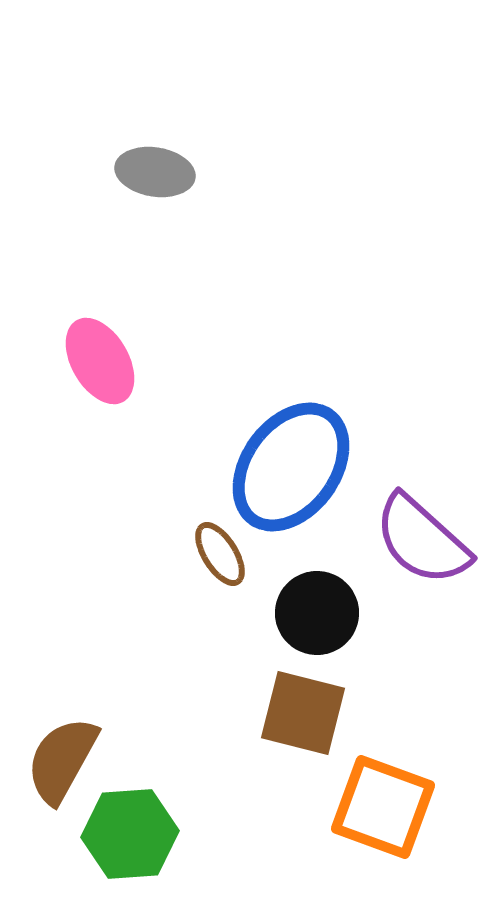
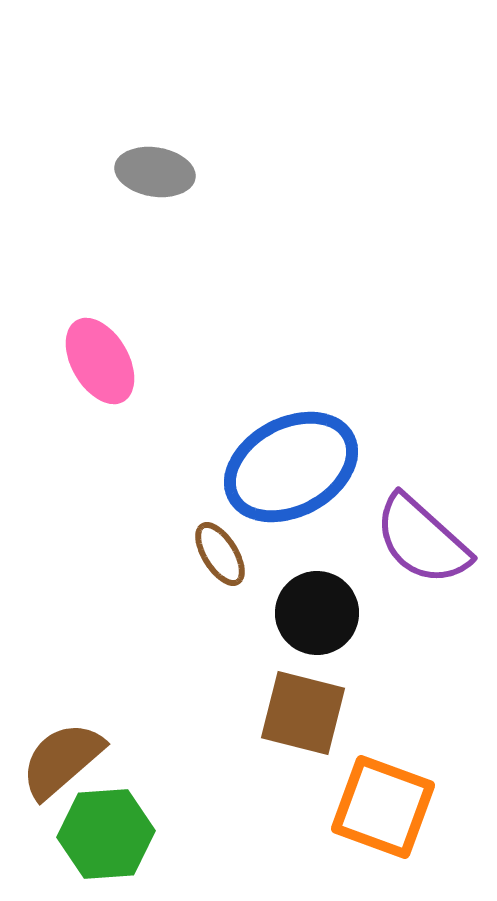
blue ellipse: rotated 26 degrees clockwise
brown semicircle: rotated 20 degrees clockwise
green hexagon: moved 24 px left
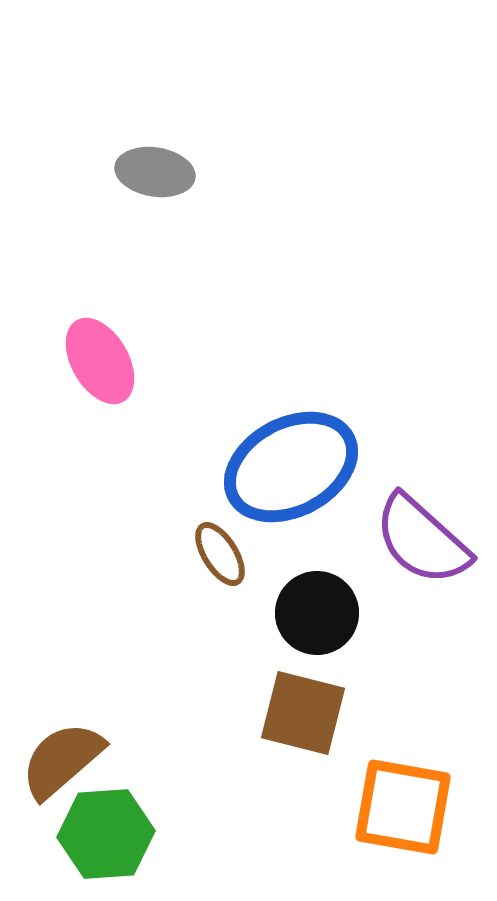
orange square: moved 20 px right; rotated 10 degrees counterclockwise
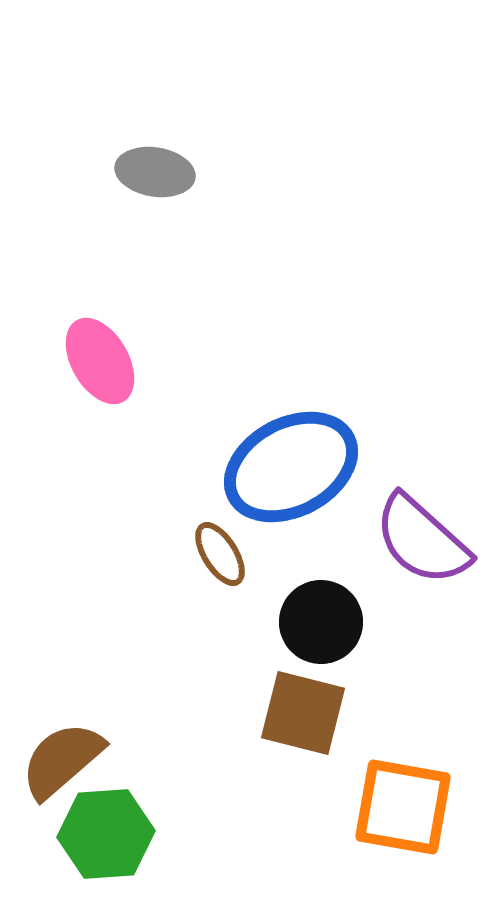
black circle: moved 4 px right, 9 px down
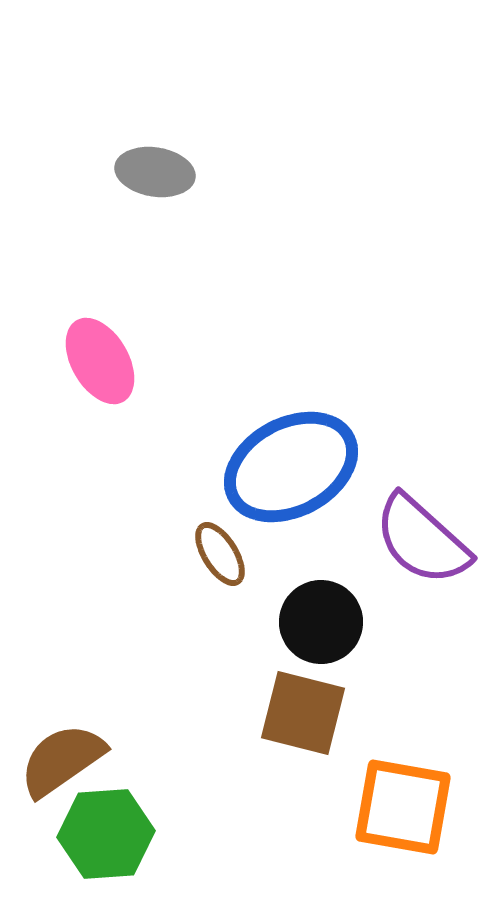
brown semicircle: rotated 6 degrees clockwise
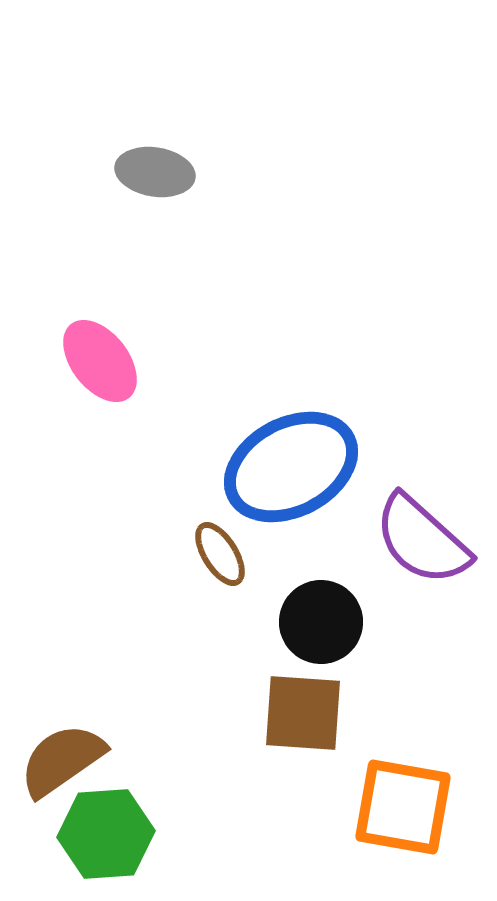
pink ellipse: rotated 8 degrees counterclockwise
brown square: rotated 10 degrees counterclockwise
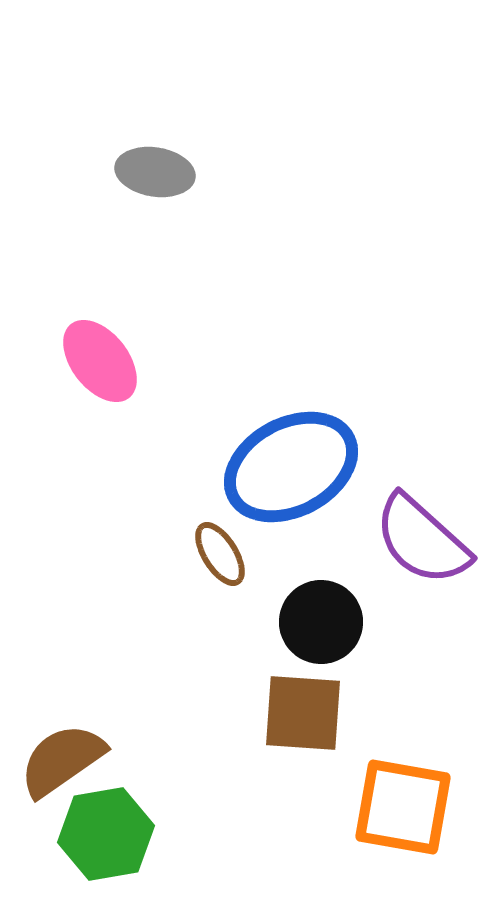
green hexagon: rotated 6 degrees counterclockwise
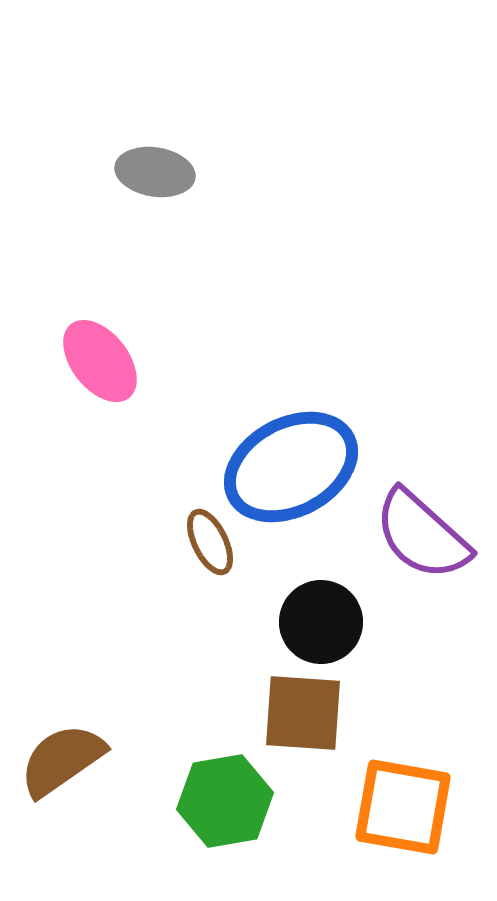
purple semicircle: moved 5 px up
brown ellipse: moved 10 px left, 12 px up; rotated 6 degrees clockwise
green hexagon: moved 119 px right, 33 px up
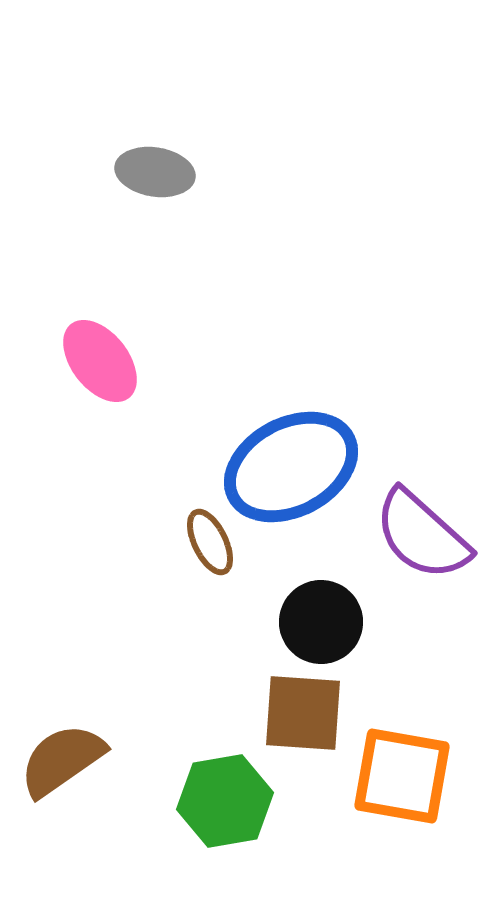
orange square: moved 1 px left, 31 px up
